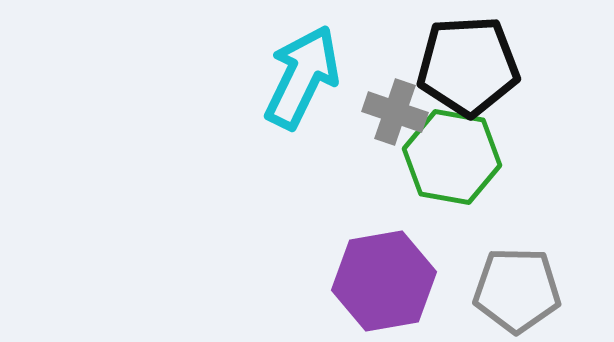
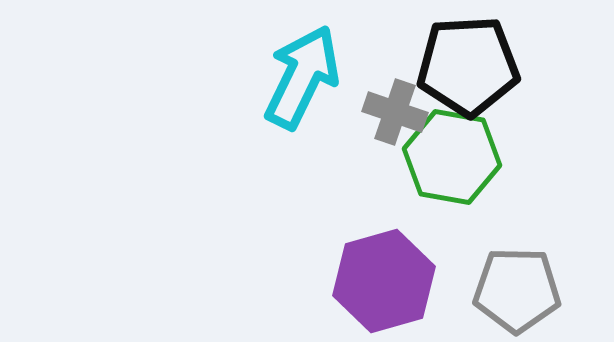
purple hexagon: rotated 6 degrees counterclockwise
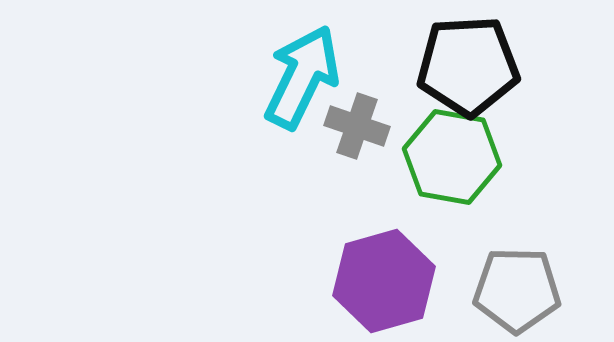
gray cross: moved 38 px left, 14 px down
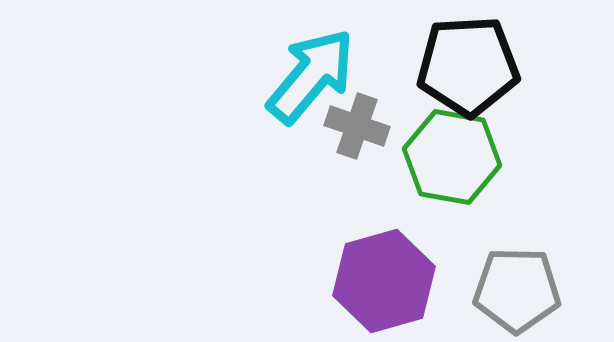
cyan arrow: moved 9 px right, 1 px up; rotated 14 degrees clockwise
